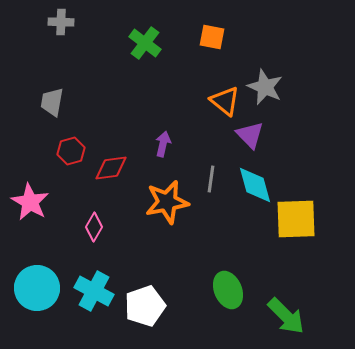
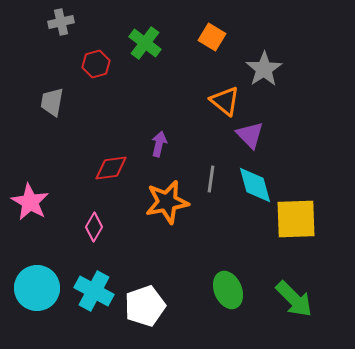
gray cross: rotated 15 degrees counterclockwise
orange square: rotated 20 degrees clockwise
gray star: moved 1 px left, 18 px up; rotated 15 degrees clockwise
purple arrow: moved 4 px left
red hexagon: moved 25 px right, 87 px up
green arrow: moved 8 px right, 17 px up
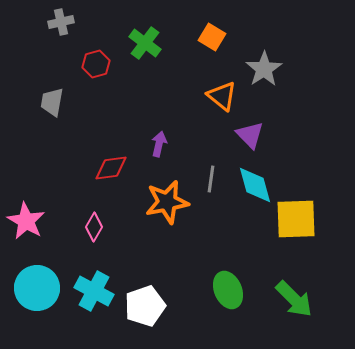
orange triangle: moved 3 px left, 5 px up
pink star: moved 4 px left, 19 px down
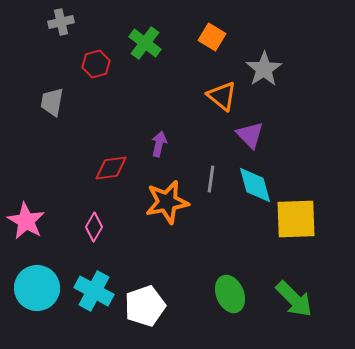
green ellipse: moved 2 px right, 4 px down
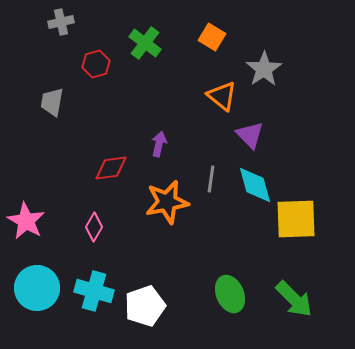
cyan cross: rotated 12 degrees counterclockwise
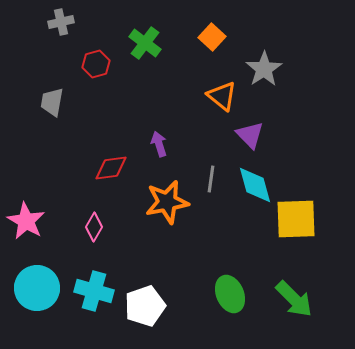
orange square: rotated 12 degrees clockwise
purple arrow: rotated 30 degrees counterclockwise
